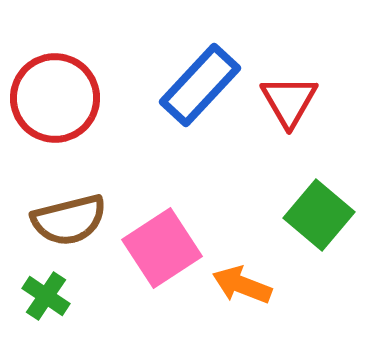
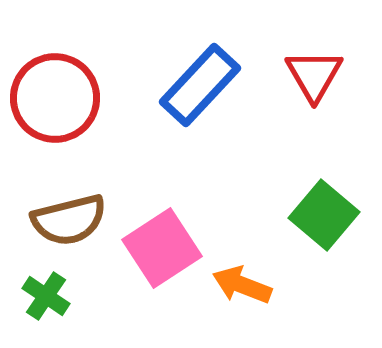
red triangle: moved 25 px right, 26 px up
green square: moved 5 px right
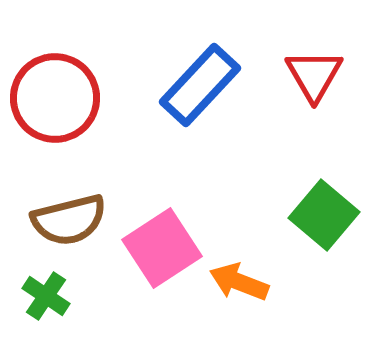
orange arrow: moved 3 px left, 3 px up
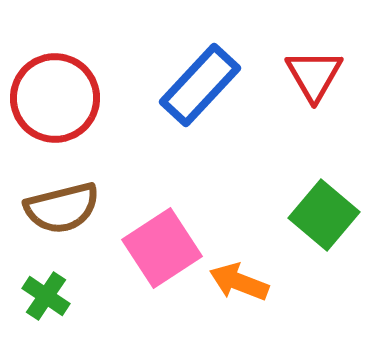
brown semicircle: moved 7 px left, 12 px up
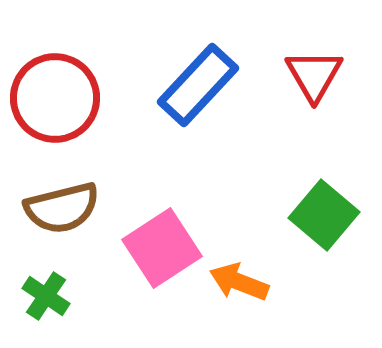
blue rectangle: moved 2 px left
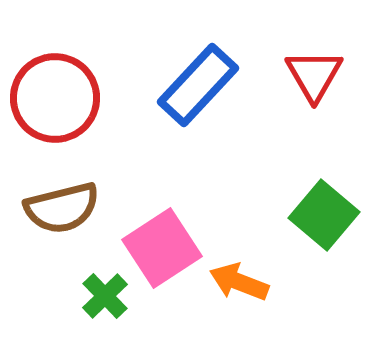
green cross: moved 59 px right; rotated 12 degrees clockwise
